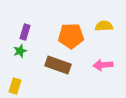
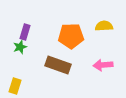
green star: moved 4 px up
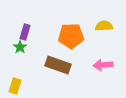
green star: rotated 16 degrees counterclockwise
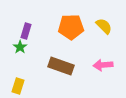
yellow semicircle: rotated 48 degrees clockwise
purple rectangle: moved 1 px right, 1 px up
orange pentagon: moved 9 px up
brown rectangle: moved 3 px right, 1 px down
yellow rectangle: moved 3 px right
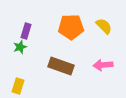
green star: rotated 16 degrees clockwise
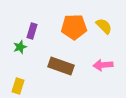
orange pentagon: moved 3 px right
purple rectangle: moved 6 px right
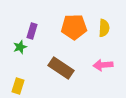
yellow semicircle: moved 2 px down; rotated 48 degrees clockwise
brown rectangle: moved 2 px down; rotated 15 degrees clockwise
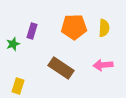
green star: moved 7 px left, 3 px up
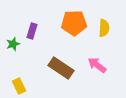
orange pentagon: moved 4 px up
pink arrow: moved 6 px left; rotated 42 degrees clockwise
yellow rectangle: moved 1 px right; rotated 42 degrees counterclockwise
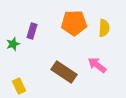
brown rectangle: moved 3 px right, 4 px down
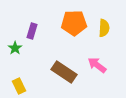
green star: moved 2 px right, 4 px down; rotated 16 degrees counterclockwise
